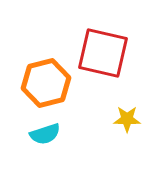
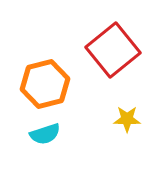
red square: moved 10 px right, 3 px up; rotated 38 degrees clockwise
orange hexagon: moved 1 px left, 1 px down
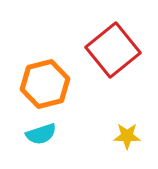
yellow star: moved 17 px down
cyan semicircle: moved 4 px left
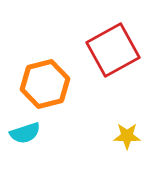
red square: rotated 10 degrees clockwise
cyan semicircle: moved 16 px left, 1 px up
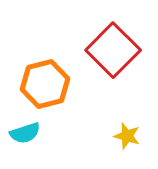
red square: rotated 16 degrees counterclockwise
yellow star: rotated 16 degrees clockwise
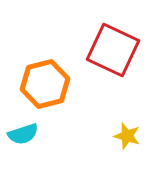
red square: rotated 20 degrees counterclockwise
cyan semicircle: moved 2 px left, 1 px down
